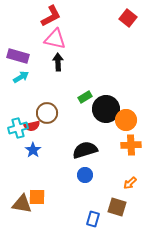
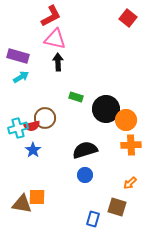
green rectangle: moved 9 px left; rotated 48 degrees clockwise
brown circle: moved 2 px left, 5 px down
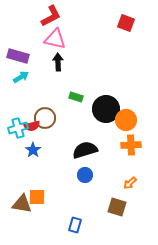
red square: moved 2 px left, 5 px down; rotated 18 degrees counterclockwise
blue rectangle: moved 18 px left, 6 px down
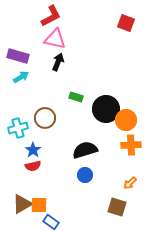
black arrow: rotated 24 degrees clockwise
red semicircle: moved 1 px right, 40 px down
orange square: moved 2 px right, 8 px down
brown triangle: rotated 40 degrees counterclockwise
blue rectangle: moved 24 px left, 3 px up; rotated 70 degrees counterclockwise
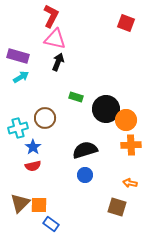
red L-shape: rotated 35 degrees counterclockwise
blue star: moved 3 px up
orange arrow: rotated 56 degrees clockwise
brown triangle: moved 2 px left, 1 px up; rotated 15 degrees counterclockwise
blue rectangle: moved 2 px down
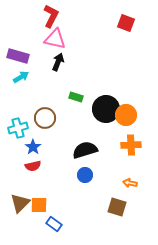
orange circle: moved 5 px up
blue rectangle: moved 3 px right
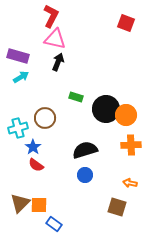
red semicircle: moved 3 px right, 1 px up; rotated 49 degrees clockwise
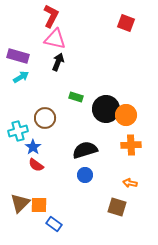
cyan cross: moved 3 px down
